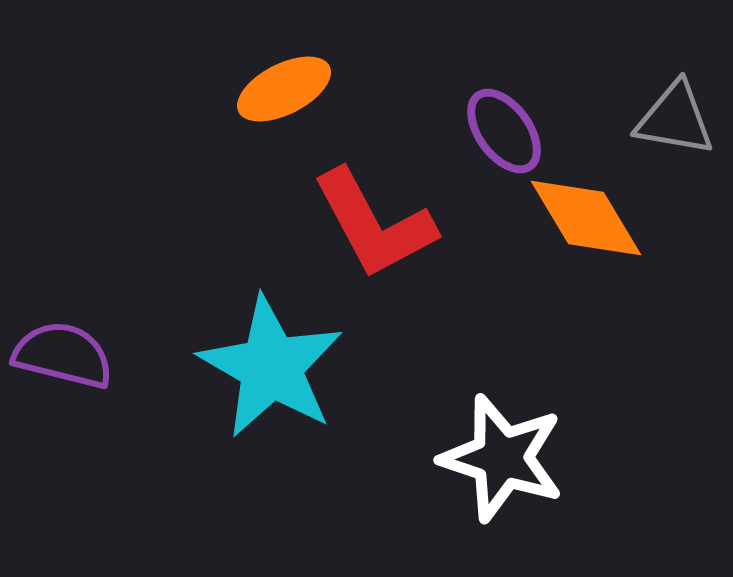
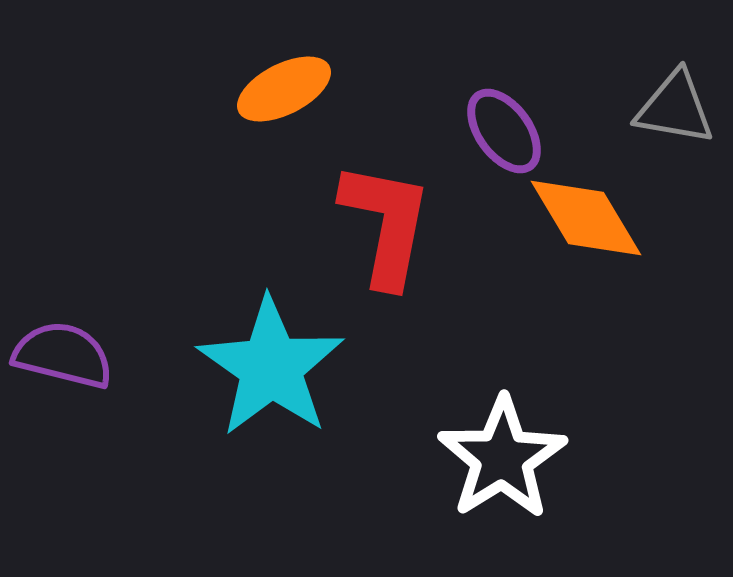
gray triangle: moved 11 px up
red L-shape: moved 12 px right; rotated 141 degrees counterclockwise
cyan star: rotated 5 degrees clockwise
white star: rotated 22 degrees clockwise
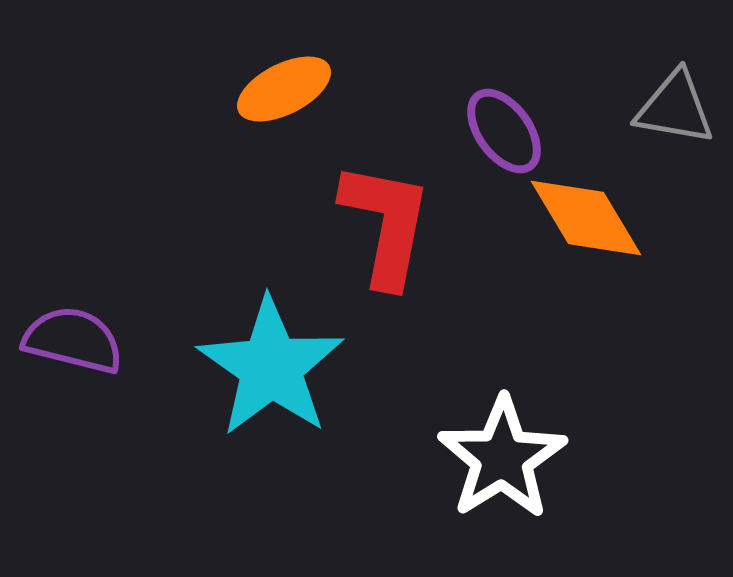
purple semicircle: moved 10 px right, 15 px up
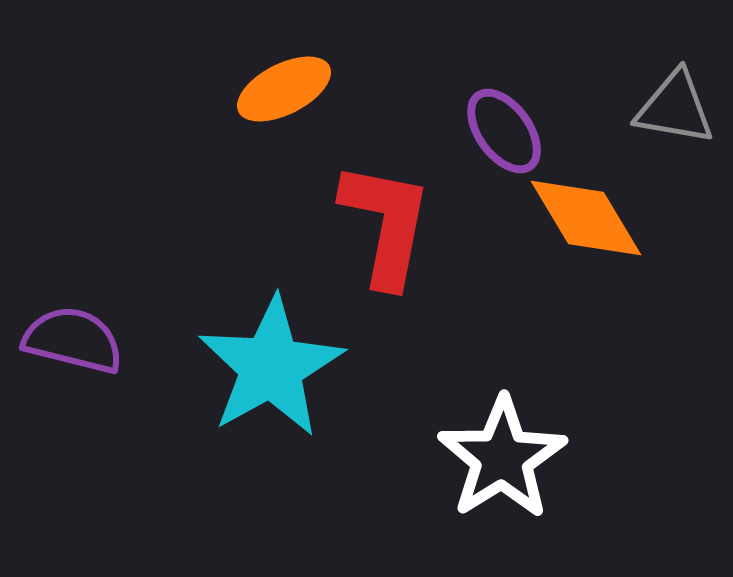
cyan star: rotated 8 degrees clockwise
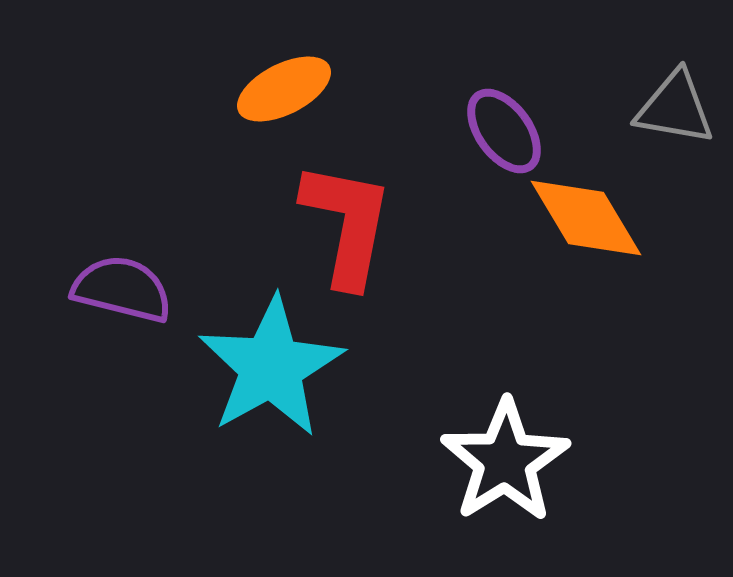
red L-shape: moved 39 px left
purple semicircle: moved 49 px right, 51 px up
white star: moved 3 px right, 3 px down
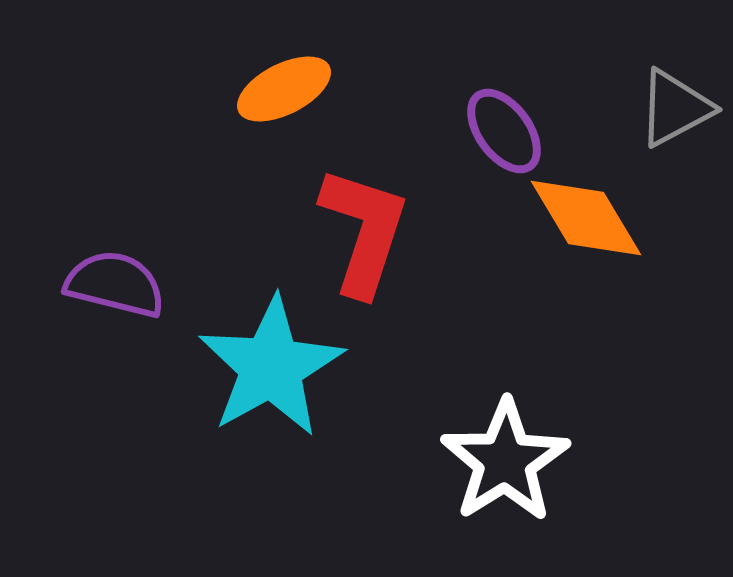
gray triangle: rotated 38 degrees counterclockwise
red L-shape: moved 17 px right, 7 px down; rotated 7 degrees clockwise
purple semicircle: moved 7 px left, 5 px up
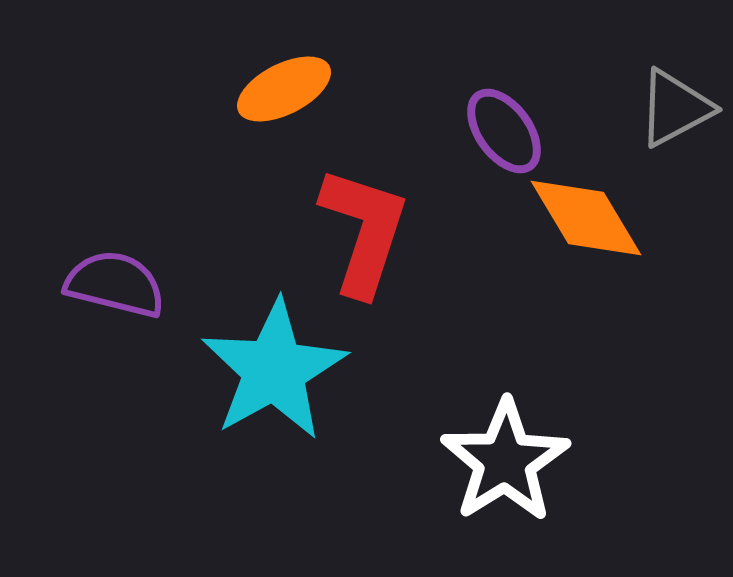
cyan star: moved 3 px right, 3 px down
